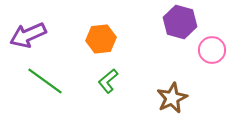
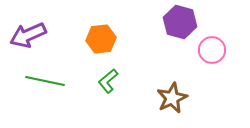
green line: rotated 24 degrees counterclockwise
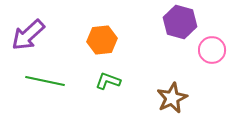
purple arrow: rotated 18 degrees counterclockwise
orange hexagon: moved 1 px right, 1 px down
green L-shape: rotated 60 degrees clockwise
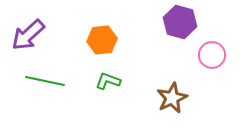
pink circle: moved 5 px down
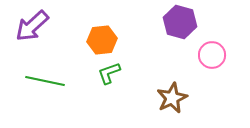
purple arrow: moved 4 px right, 9 px up
green L-shape: moved 1 px right, 8 px up; rotated 40 degrees counterclockwise
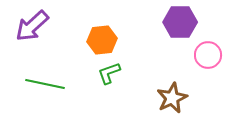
purple hexagon: rotated 16 degrees counterclockwise
pink circle: moved 4 px left
green line: moved 3 px down
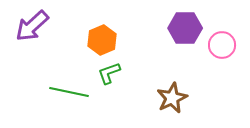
purple hexagon: moved 5 px right, 6 px down
orange hexagon: rotated 16 degrees counterclockwise
pink circle: moved 14 px right, 10 px up
green line: moved 24 px right, 8 px down
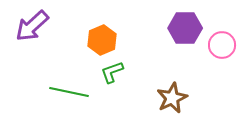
green L-shape: moved 3 px right, 1 px up
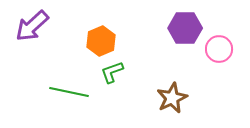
orange hexagon: moved 1 px left, 1 px down
pink circle: moved 3 px left, 4 px down
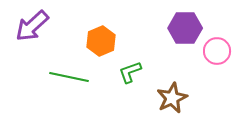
pink circle: moved 2 px left, 2 px down
green L-shape: moved 18 px right
green line: moved 15 px up
